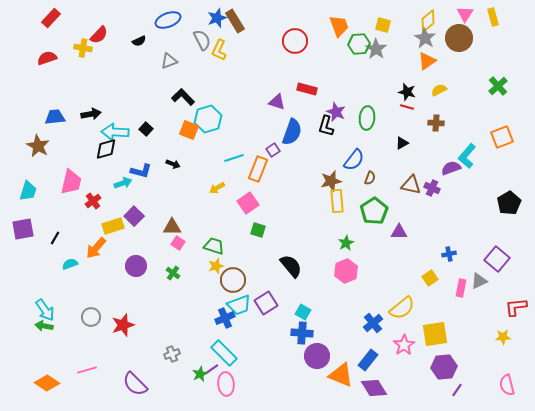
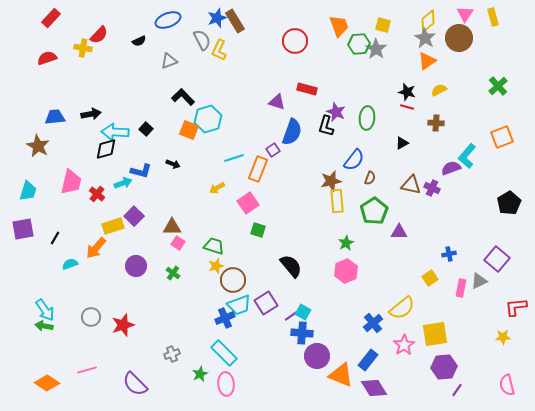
red cross at (93, 201): moved 4 px right, 7 px up; rotated 14 degrees counterclockwise
purple line at (212, 369): moved 79 px right, 53 px up
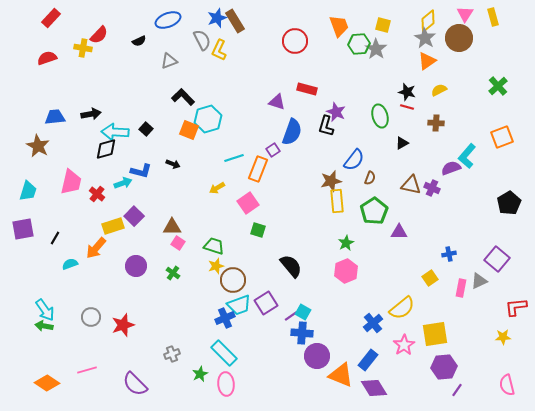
green ellipse at (367, 118): moved 13 px right, 2 px up; rotated 20 degrees counterclockwise
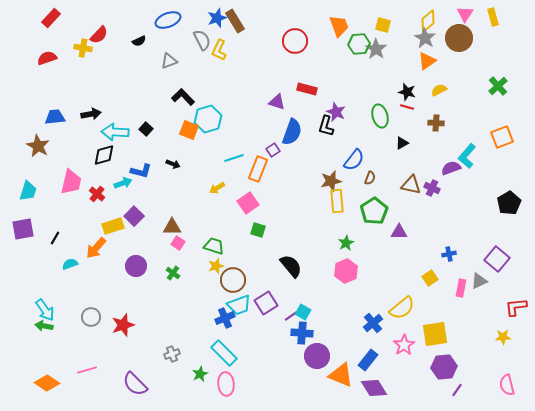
black diamond at (106, 149): moved 2 px left, 6 px down
